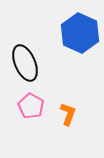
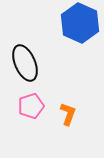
blue hexagon: moved 10 px up
pink pentagon: rotated 25 degrees clockwise
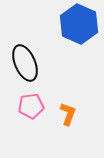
blue hexagon: moved 1 px left, 1 px down
pink pentagon: rotated 10 degrees clockwise
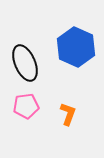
blue hexagon: moved 3 px left, 23 px down
pink pentagon: moved 5 px left
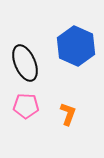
blue hexagon: moved 1 px up
pink pentagon: rotated 10 degrees clockwise
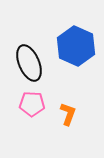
black ellipse: moved 4 px right
pink pentagon: moved 6 px right, 2 px up
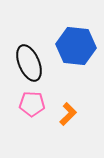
blue hexagon: rotated 18 degrees counterclockwise
orange L-shape: rotated 25 degrees clockwise
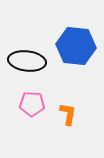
black ellipse: moved 2 px left, 2 px up; rotated 60 degrees counterclockwise
orange L-shape: rotated 35 degrees counterclockwise
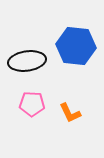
black ellipse: rotated 15 degrees counterclockwise
orange L-shape: moved 2 px right, 1 px up; rotated 145 degrees clockwise
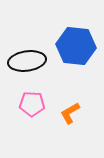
orange L-shape: rotated 85 degrees clockwise
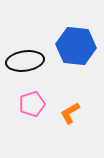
black ellipse: moved 2 px left
pink pentagon: rotated 20 degrees counterclockwise
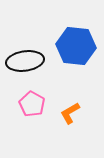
pink pentagon: rotated 25 degrees counterclockwise
